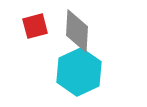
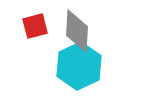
cyan hexagon: moved 6 px up
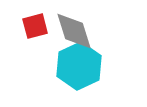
gray diamond: moved 3 px left; rotated 21 degrees counterclockwise
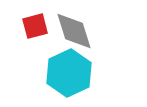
cyan hexagon: moved 10 px left, 7 px down
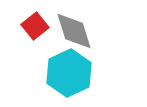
red square: rotated 24 degrees counterclockwise
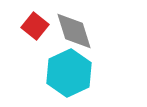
red square: rotated 12 degrees counterclockwise
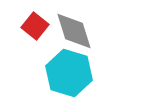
cyan hexagon: rotated 18 degrees counterclockwise
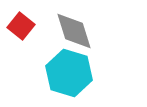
red square: moved 14 px left
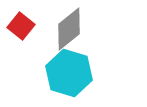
gray diamond: moved 5 px left, 2 px up; rotated 69 degrees clockwise
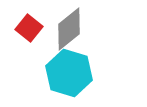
red square: moved 8 px right, 2 px down
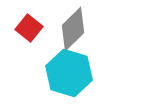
gray diamond: moved 4 px right; rotated 6 degrees counterclockwise
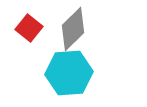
cyan hexagon: rotated 21 degrees counterclockwise
